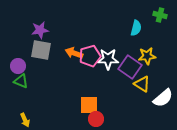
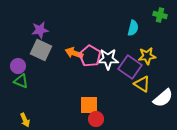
cyan semicircle: moved 3 px left
gray square: rotated 15 degrees clockwise
pink pentagon: rotated 25 degrees counterclockwise
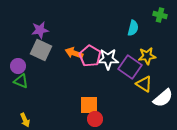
yellow triangle: moved 2 px right
red circle: moved 1 px left
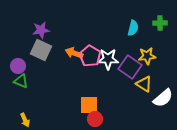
green cross: moved 8 px down; rotated 16 degrees counterclockwise
purple star: moved 1 px right
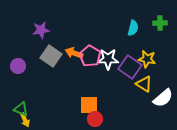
gray square: moved 10 px right, 6 px down; rotated 10 degrees clockwise
yellow star: moved 3 px down; rotated 18 degrees clockwise
green triangle: moved 28 px down
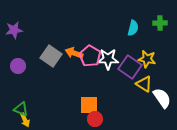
purple star: moved 27 px left
white semicircle: moved 1 px left; rotated 85 degrees counterclockwise
